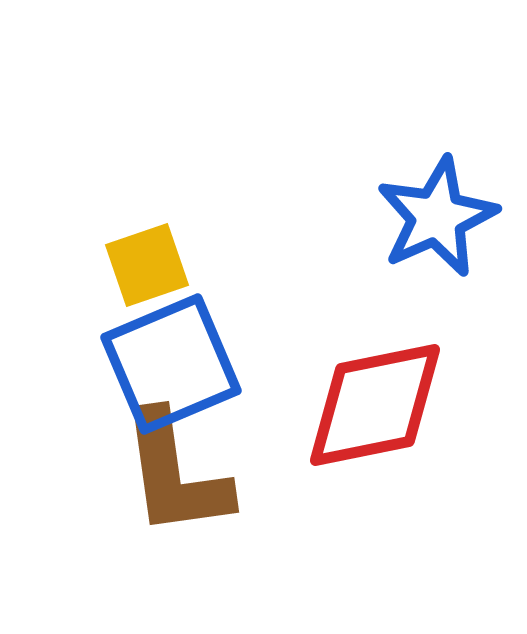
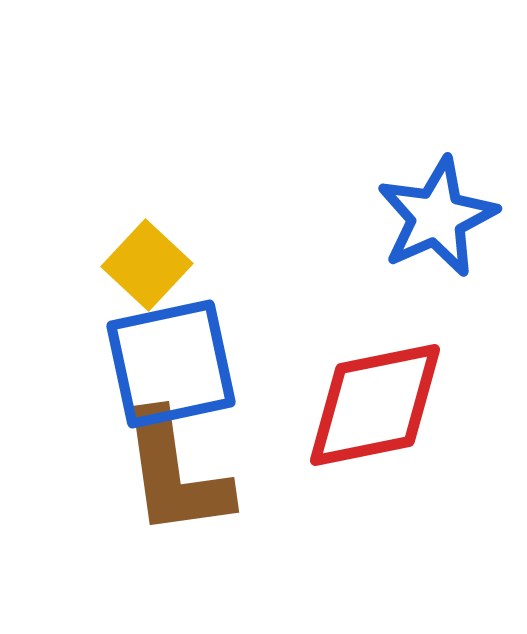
yellow square: rotated 28 degrees counterclockwise
blue square: rotated 11 degrees clockwise
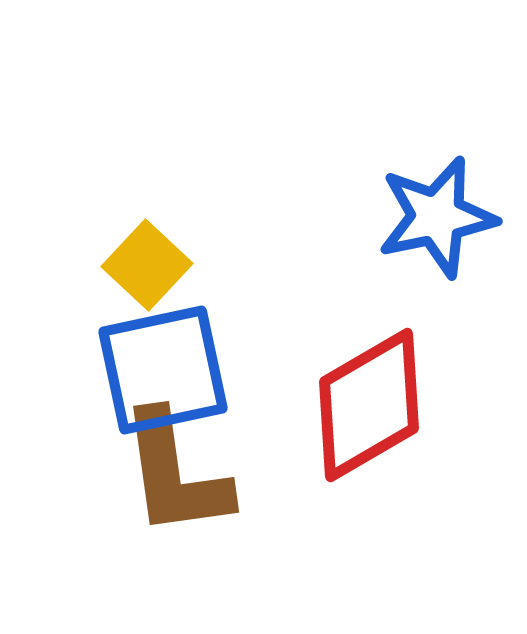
blue star: rotated 12 degrees clockwise
blue square: moved 8 px left, 6 px down
red diamond: moved 6 px left; rotated 19 degrees counterclockwise
